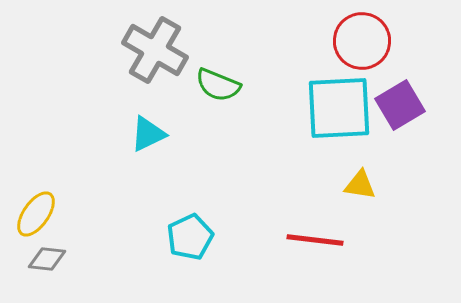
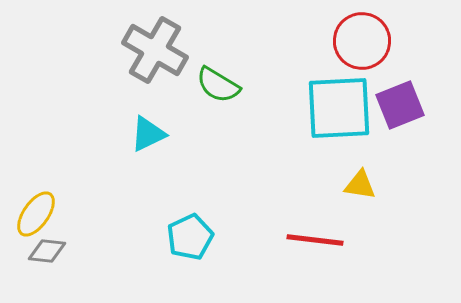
green semicircle: rotated 9 degrees clockwise
purple square: rotated 9 degrees clockwise
gray diamond: moved 8 px up
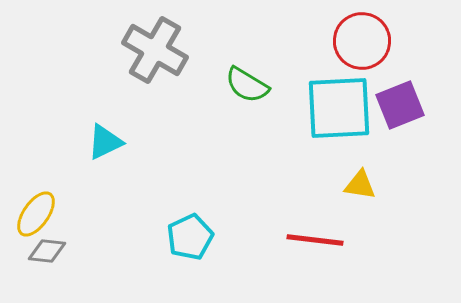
green semicircle: moved 29 px right
cyan triangle: moved 43 px left, 8 px down
